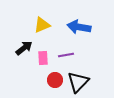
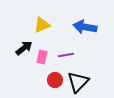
blue arrow: moved 6 px right
pink rectangle: moved 1 px left, 1 px up; rotated 16 degrees clockwise
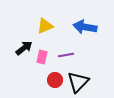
yellow triangle: moved 3 px right, 1 px down
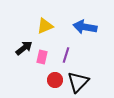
purple line: rotated 63 degrees counterclockwise
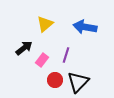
yellow triangle: moved 2 px up; rotated 18 degrees counterclockwise
pink rectangle: moved 3 px down; rotated 24 degrees clockwise
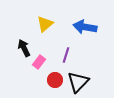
black arrow: rotated 78 degrees counterclockwise
pink rectangle: moved 3 px left, 2 px down
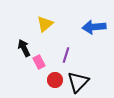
blue arrow: moved 9 px right; rotated 15 degrees counterclockwise
pink rectangle: rotated 64 degrees counterclockwise
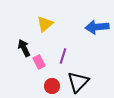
blue arrow: moved 3 px right
purple line: moved 3 px left, 1 px down
red circle: moved 3 px left, 6 px down
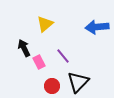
purple line: rotated 56 degrees counterclockwise
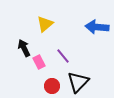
blue arrow: rotated 10 degrees clockwise
